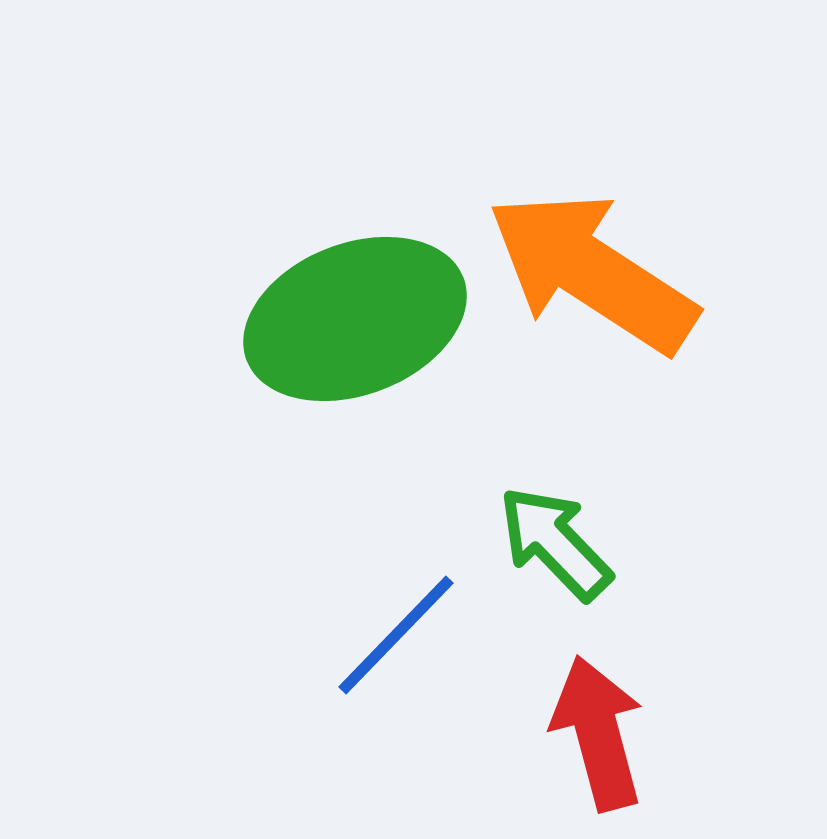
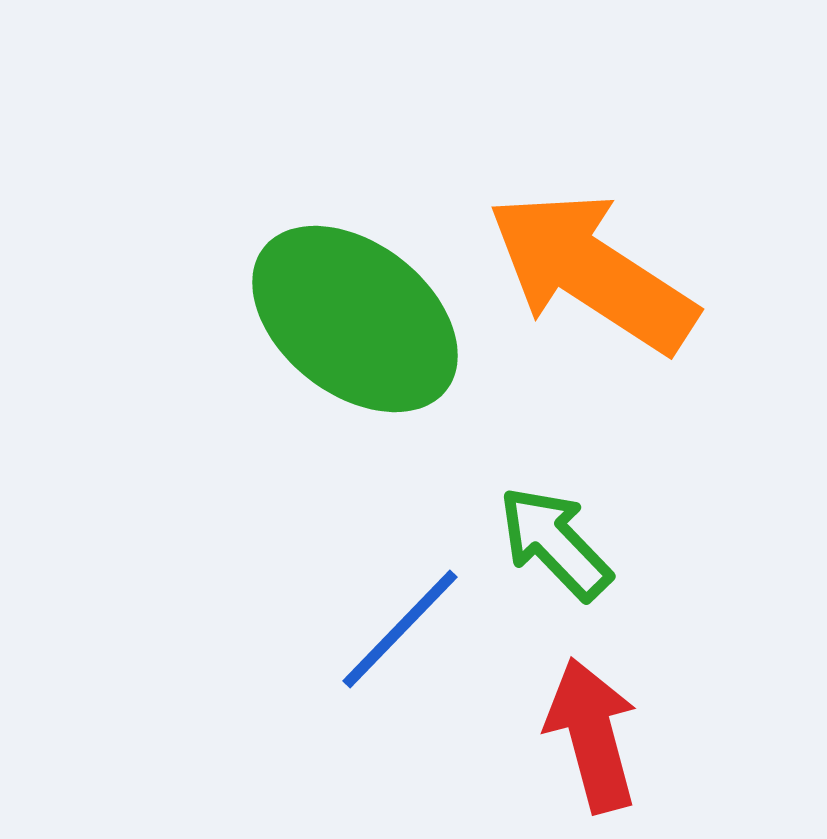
green ellipse: rotated 59 degrees clockwise
blue line: moved 4 px right, 6 px up
red arrow: moved 6 px left, 2 px down
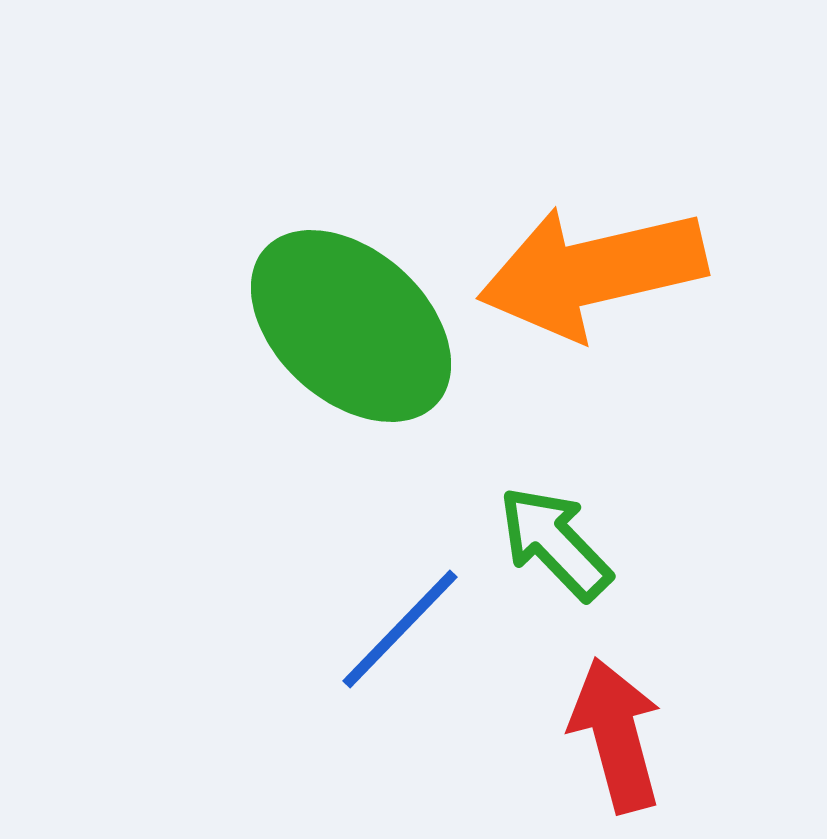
orange arrow: rotated 46 degrees counterclockwise
green ellipse: moved 4 px left, 7 px down; rotated 4 degrees clockwise
red arrow: moved 24 px right
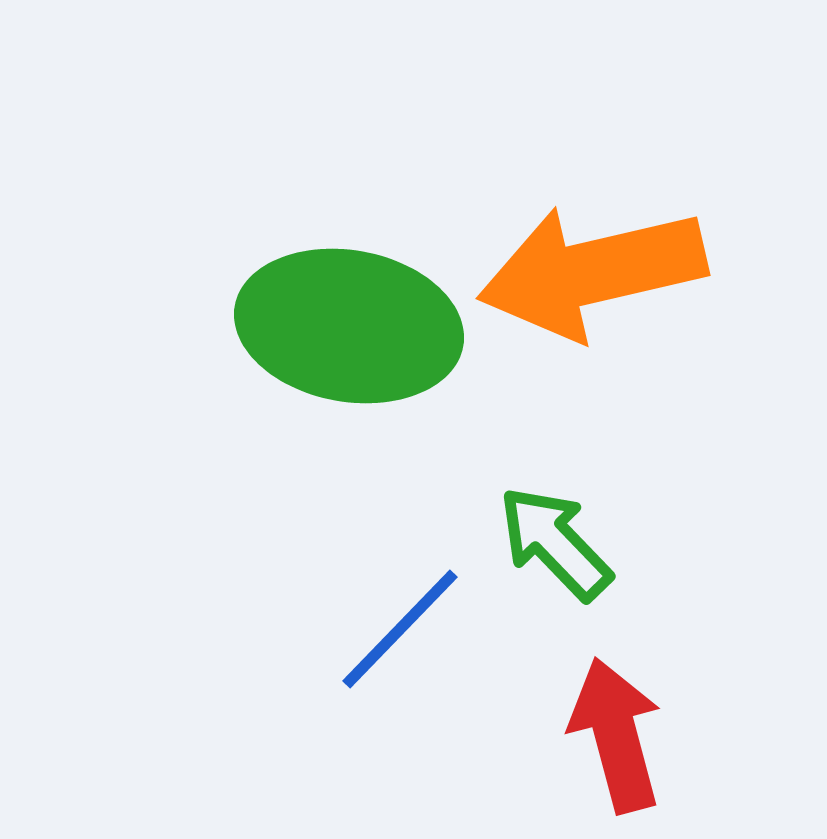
green ellipse: moved 2 px left; rotated 32 degrees counterclockwise
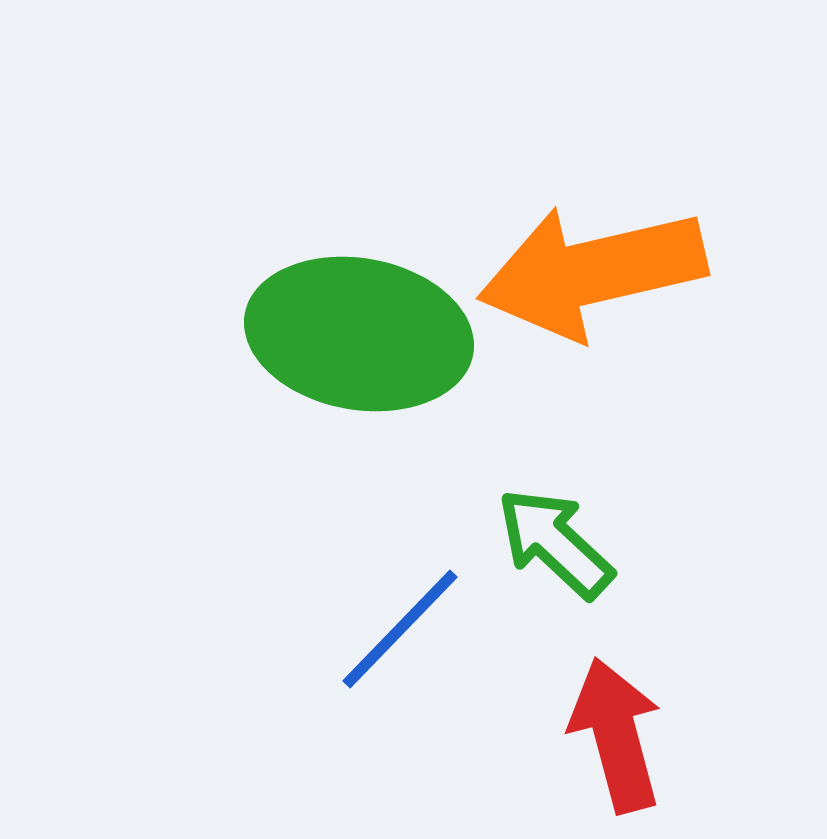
green ellipse: moved 10 px right, 8 px down
green arrow: rotated 3 degrees counterclockwise
